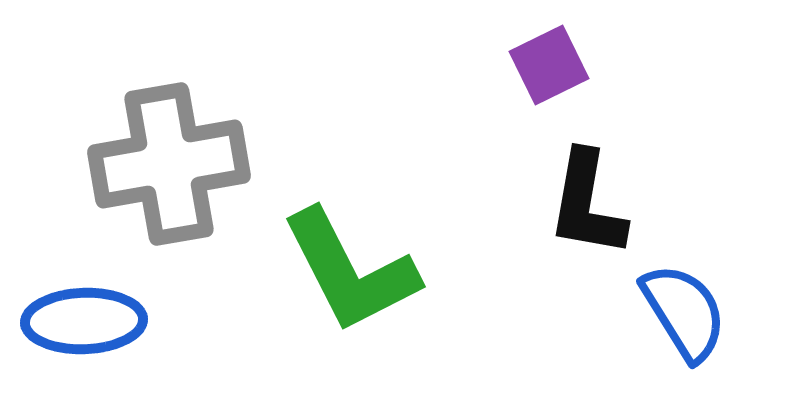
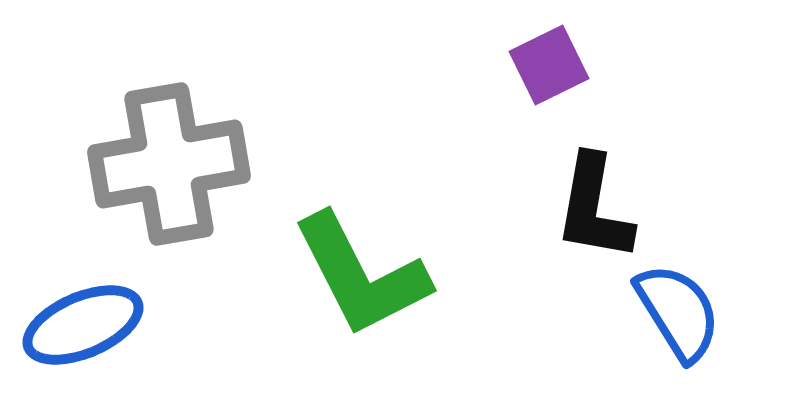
black L-shape: moved 7 px right, 4 px down
green L-shape: moved 11 px right, 4 px down
blue semicircle: moved 6 px left
blue ellipse: moved 1 px left, 4 px down; rotated 21 degrees counterclockwise
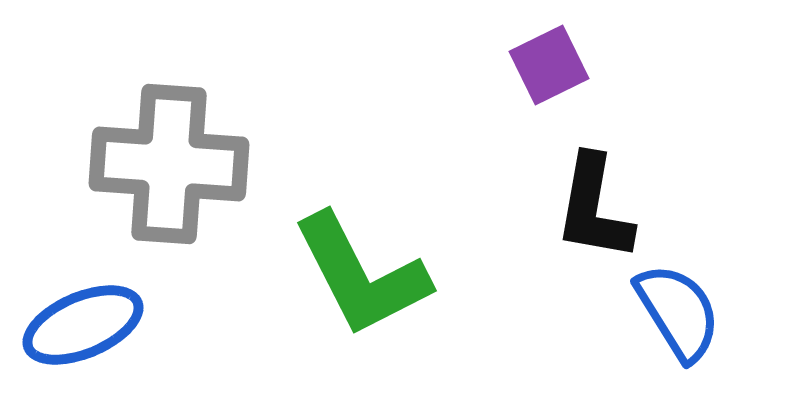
gray cross: rotated 14 degrees clockwise
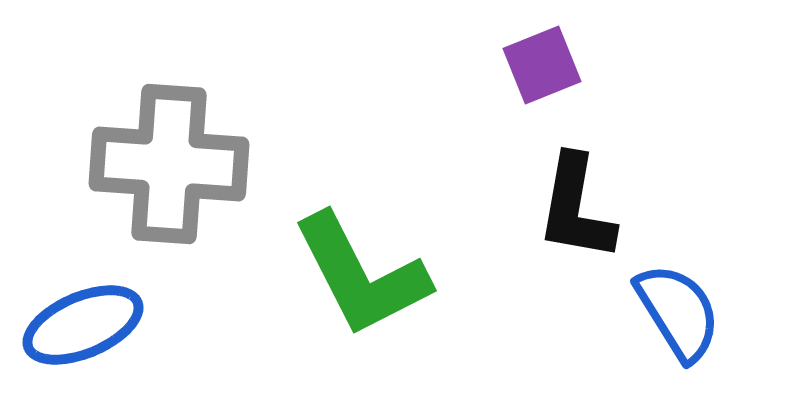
purple square: moved 7 px left; rotated 4 degrees clockwise
black L-shape: moved 18 px left
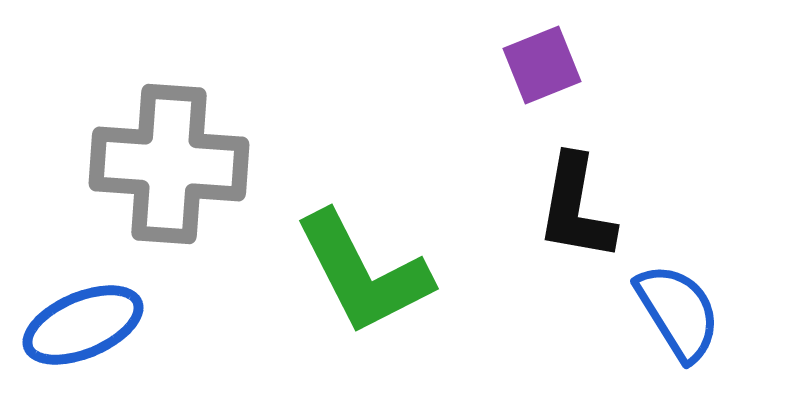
green L-shape: moved 2 px right, 2 px up
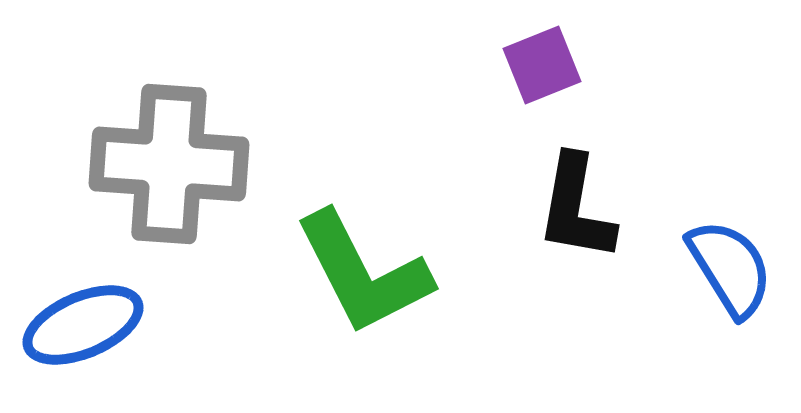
blue semicircle: moved 52 px right, 44 px up
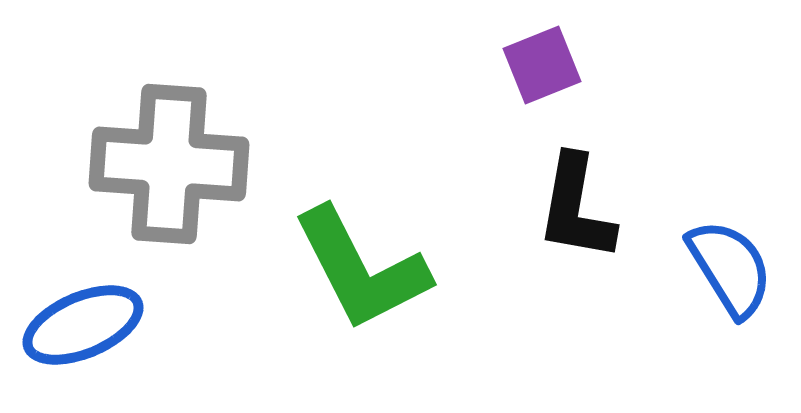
green L-shape: moved 2 px left, 4 px up
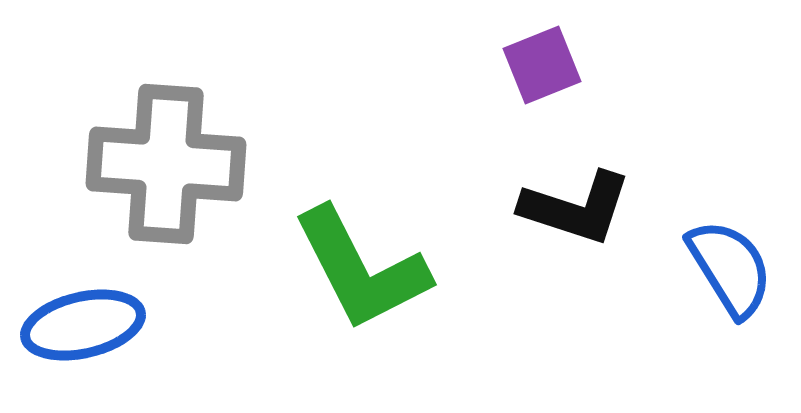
gray cross: moved 3 px left
black L-shape: rotated 82 degrees counterclockwise
blue ellipse: rotated 10 degrees clockwise
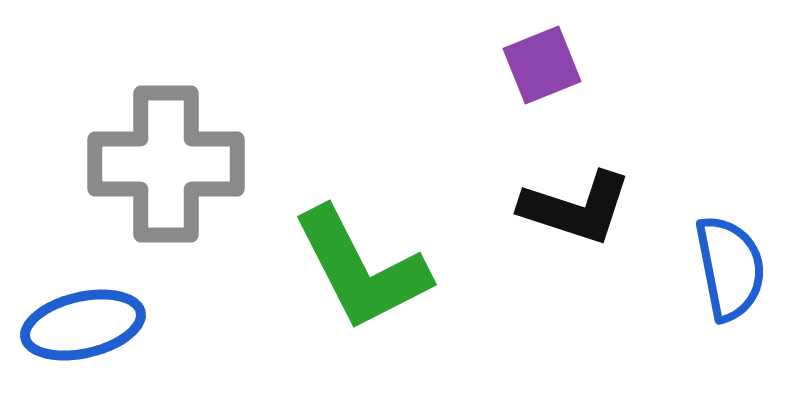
gray cross: rotated 4 degrees counterclockwise
blue semicircle: rotated 21 degrees clockwise
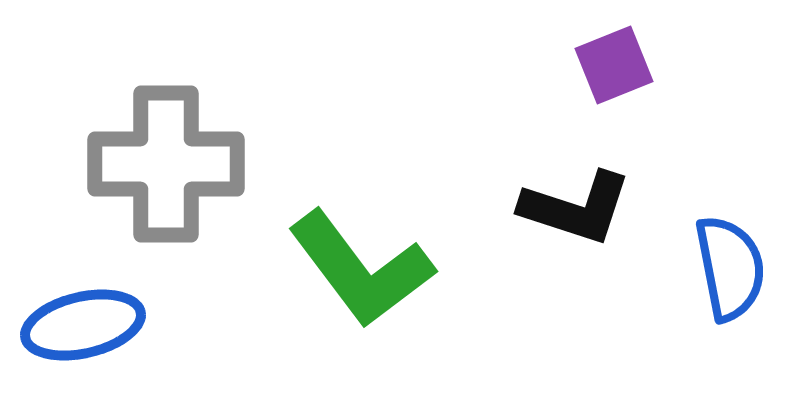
purple square: moved 72 px right
green L-shape: rotated 10 degrees counterclockwise
